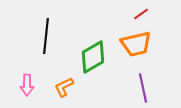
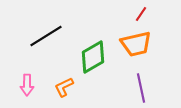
red line: rotated 21 degrees counterclockwise
black line: rotated 52 degrees clockwise
purple line: moved 2 px left
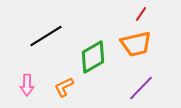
purple line: rotated 56 degrees clockwise
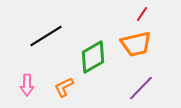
red line: moved 1 px right
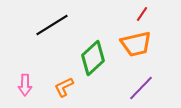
black line: moved 6 px right, 11 px up
green diamond: moved 1 px down; rotated 12 degrees counterclockwise
pink arrow: moved 2 px left
